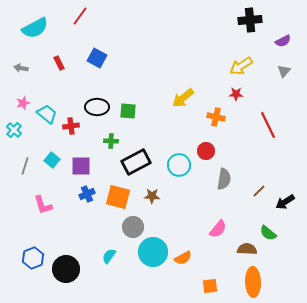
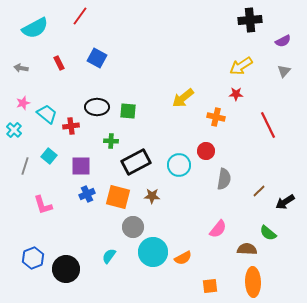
cyan square at (52, 160): moved 3 px left, 4 px up
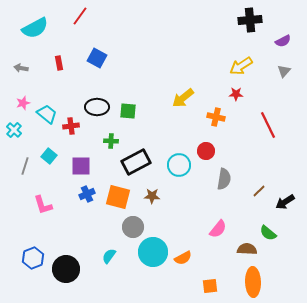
red rectangle at (59, 63): rotated 16 degrees clockwise
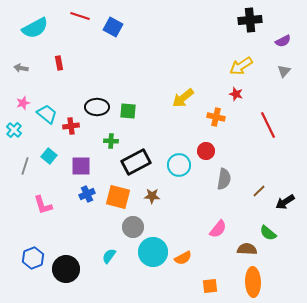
red line at (80, 16): rotated 72 degrees clockwise
blue square at (97, 58): moved 16 px right, 31 px up
red star at (236, 94): rotated 16 degrees clockwise
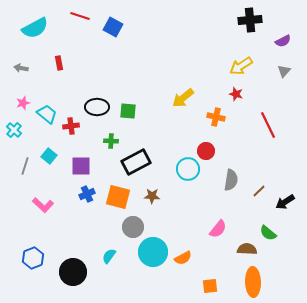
cyan circle at (179, 165): moved 9 px right, 4 px down
gray semicircle at (224, 179): moved 7 px right, 1 px down
pink L-shape at (43, 205): rotated 30 degrees counterclockwise
black circle at (66, 269): moved 7 px right, 3 px down
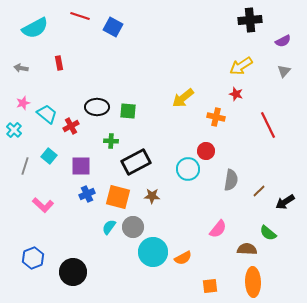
red cross at (71, 126): rotated 21 degrees counterclockwise
cyan semicircle at (109, 256): moved 29 px up
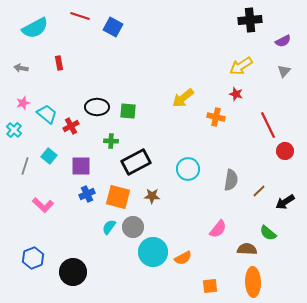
red circle at (206, 151): moved 79 px right
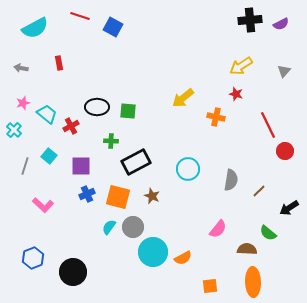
purple semicircle at (283, 41): moved 2 px left, 17 px up
brown star at (152, 196): rotated 21 degrees clockwise
black arrow at (285, 202): moved 4 px right, 6 px down
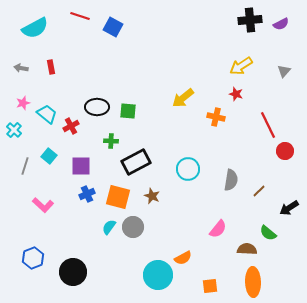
red rectangle at (59, 63): moved 8 px left, 4 px down
cyan circle at (153, 252): moved 5 px right, 23 px down
